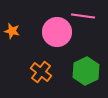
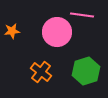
pink line: moved 1 px left, 1 px up
orange star: rotated 21 degrees counterclockwise
green hexagon: rotated 8 degrees clockwise
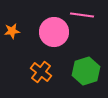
pink circle: moved 3 px left
